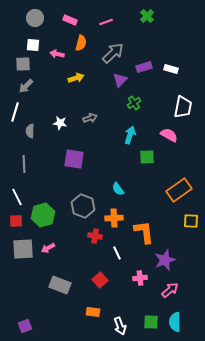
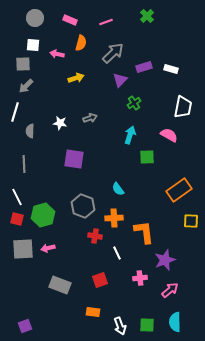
red square at (16, 221): moved 1 px right, 2 px up; rotated 16 degrees clockwise
pink arrow at (48, 248): rotated 16 degrees clockwise
red square at (100, 280): rotated 21 degrees clockwise
green square at (151, 322): moved 4 px left, 3 px down
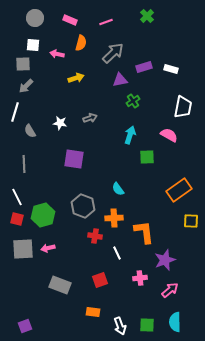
purple triangle at (120, 80): rotated 35 degrees clockwise
green cross at (134, 103): moved 1 px left, 2 px up
gray semicircle at (30, 131): rotated 32 degrees counterclockwise
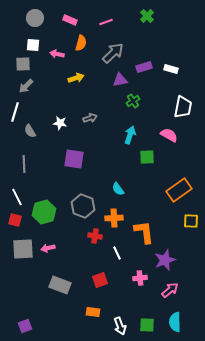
green hexagon at (43, 215): moved 1 px right, 3 px up
red square at (17, 219): moved 2 px left, 1 px down
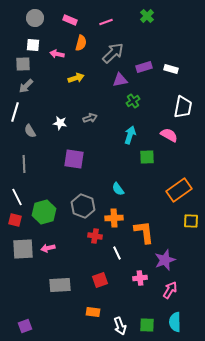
gray rectangle at (60, 285): rotated 25 degrees counterclockwise
pink arrow at (170, 290): rotated 18 degrees counterclockwise
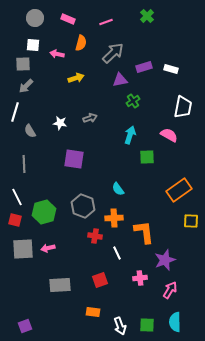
pink rectangle at (70, 20): moved 2 px left, 1 px up
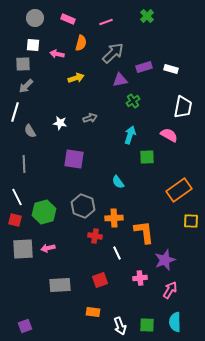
cyan semicircle at (118, 189): moved 7 px up
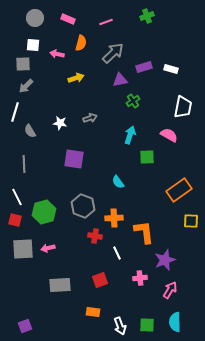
green cross at (147, 16): rotated 24 degrees clockwise
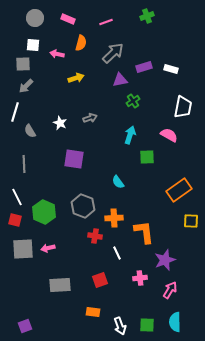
white star at (60, 123): rotated 16 degrees clockwise
green hexagon at (44, 212): rotated 20 degrees counterclockwise
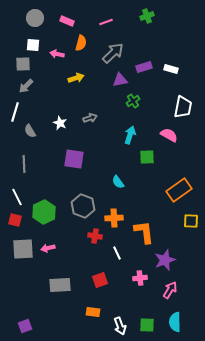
pink rectangle at (68, 19): moved 1 px left, 2 px down
green hexagon at (44, 212): rotated 10 degrees clockwise
